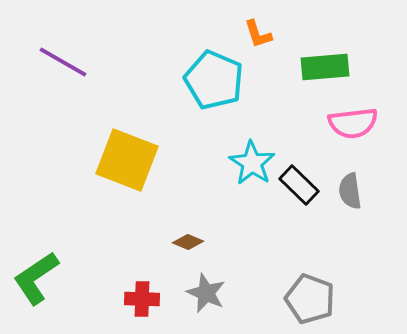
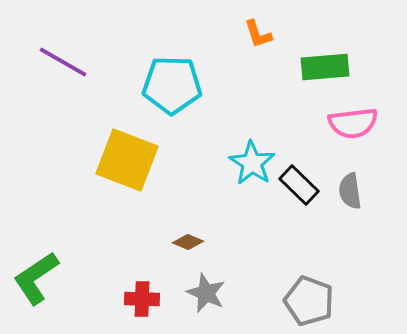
cyan pentagon: moved 42 px left, 5 px down; rotated 22 degrees counterclockwise
gray pentagon: moved 1 px left, 2 px down
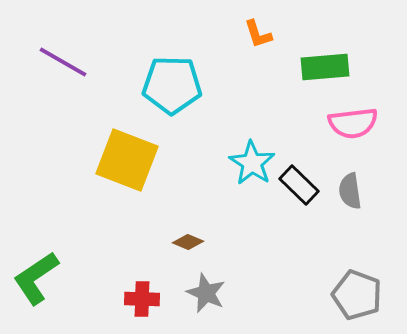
gray pentagon: moved 48 px right, 6 px up
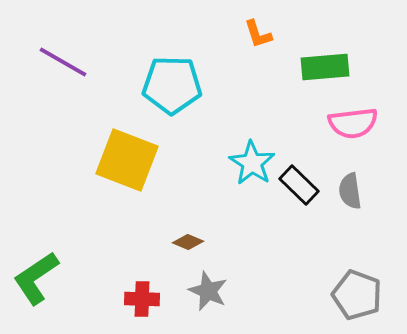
gray star: moved 2 px right, 2 px up
